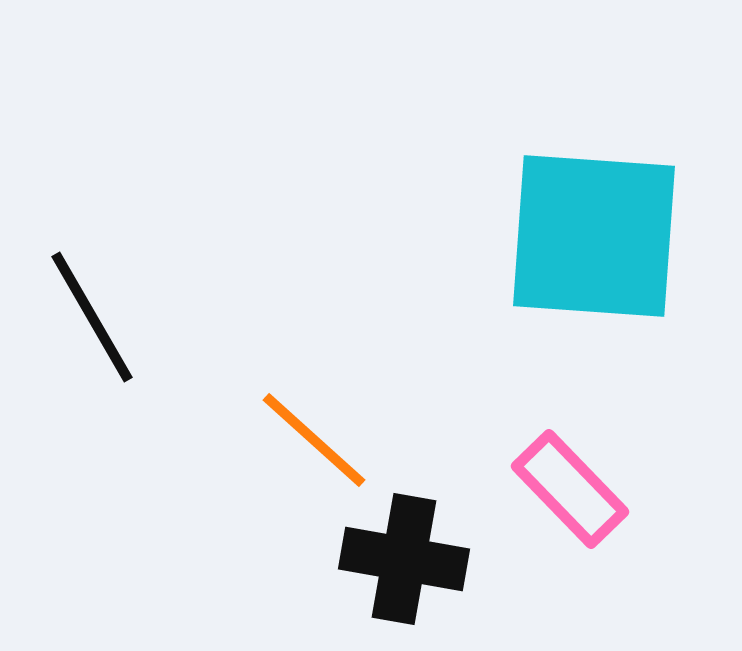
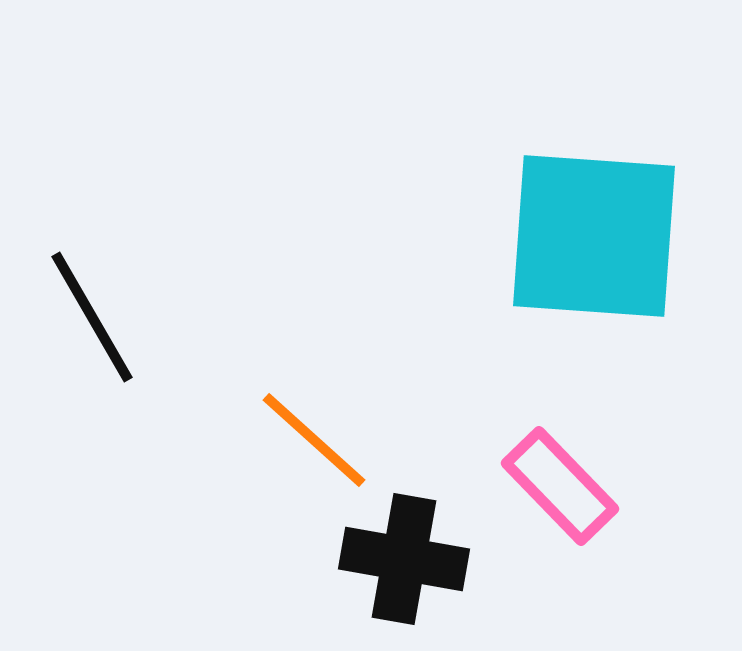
pink rectangle: moved 10 px left, 3 px up
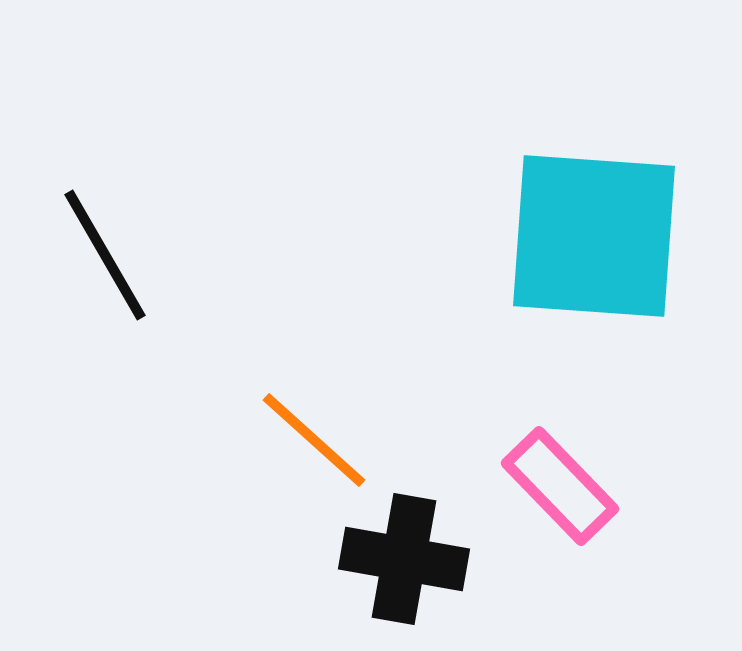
black line: moved 13 px right, 62 px up
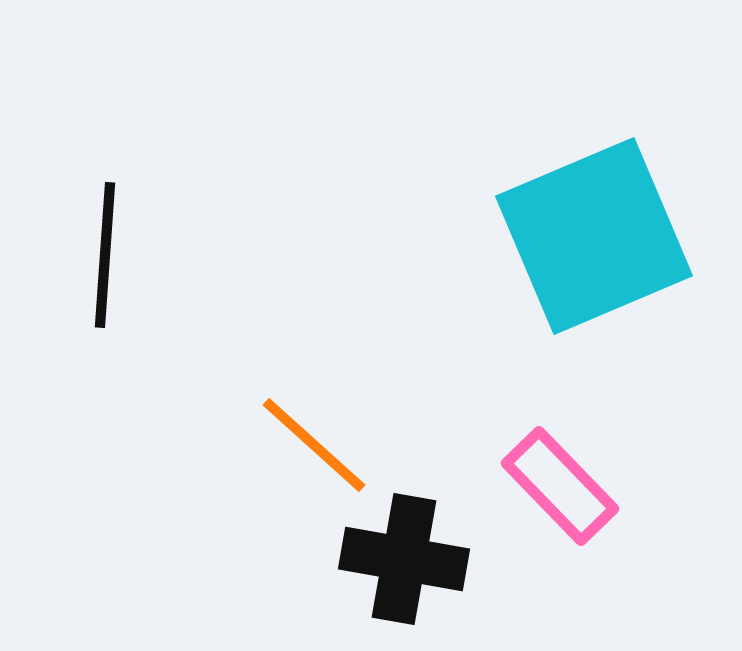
cyan square: rotated 27 degrees counterclockwise
black line: rotated 34 degrees clockwise
orange line: moved 5 px down
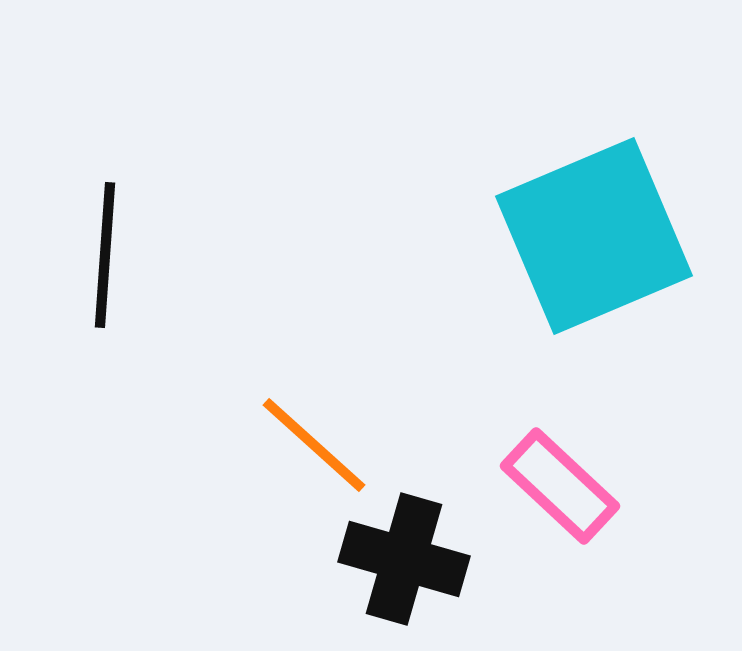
pink rectangle: rotated 3 degrees counterclockwise
black cross: rotated 6 degrees clockwise
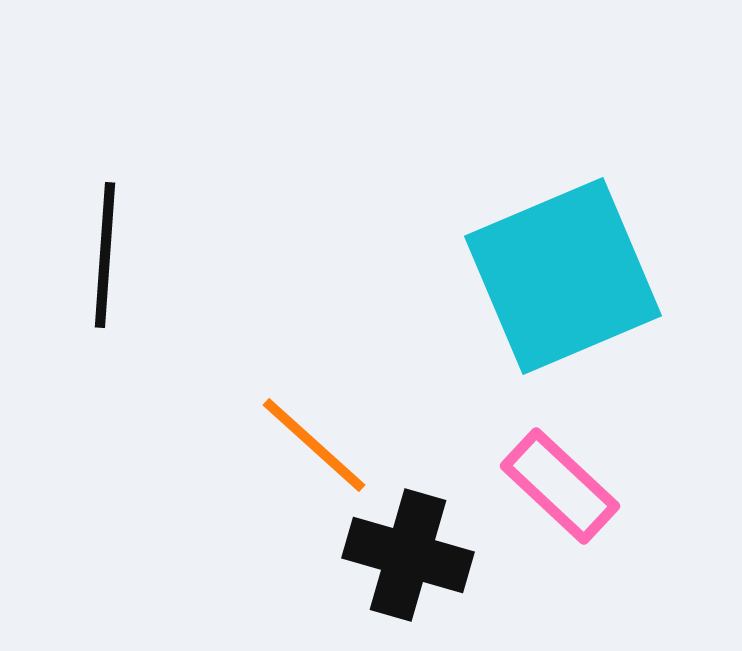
cyan square: moved 31 px left, 40 px down
black cross: moved 4 px right, 4 px up
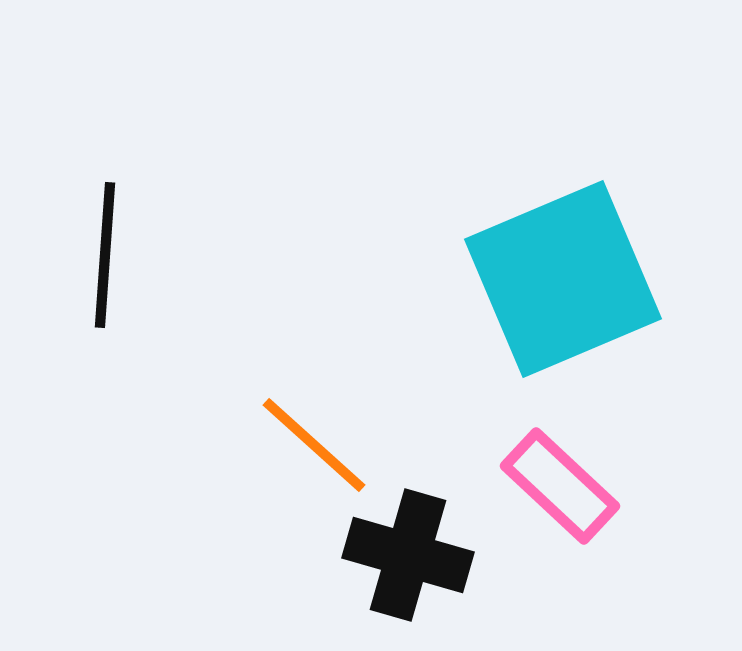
cyan square: moved 3 px down
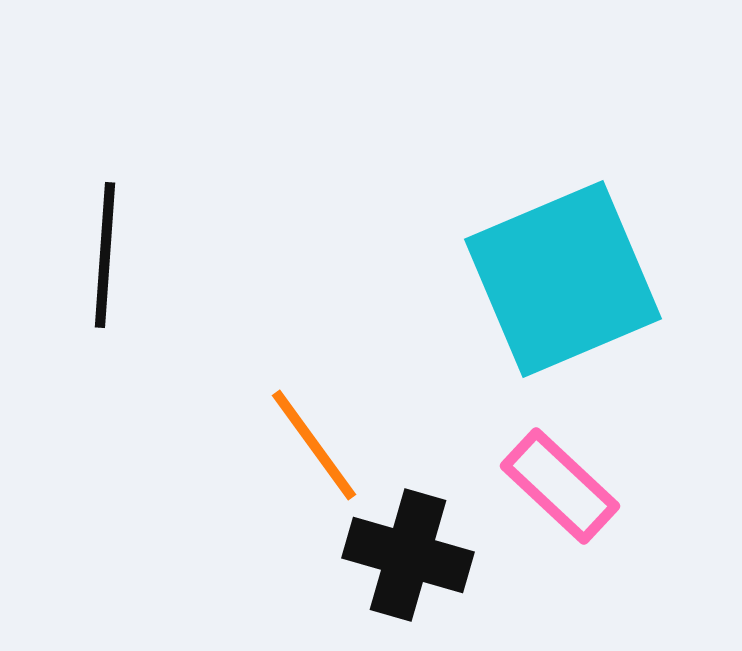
orange line: rotated 12 degrees clockwise
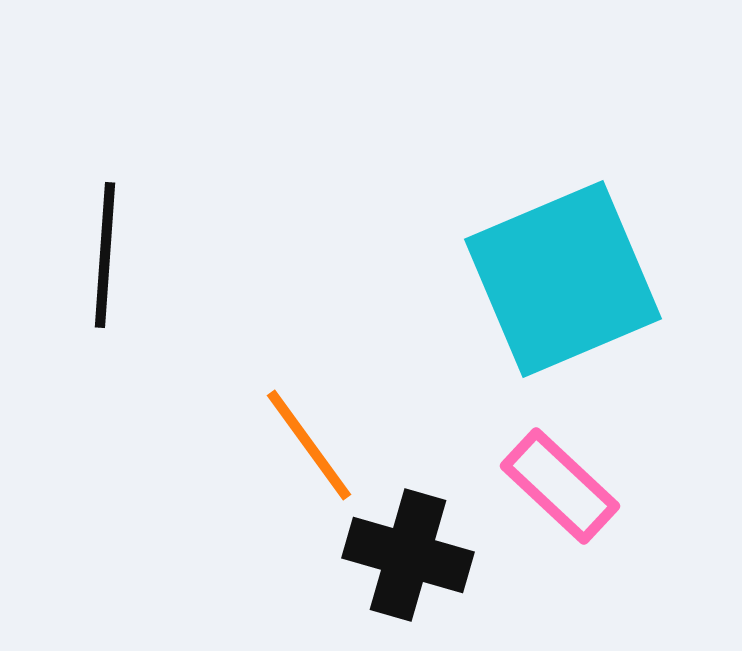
orange line: moved 5 px left
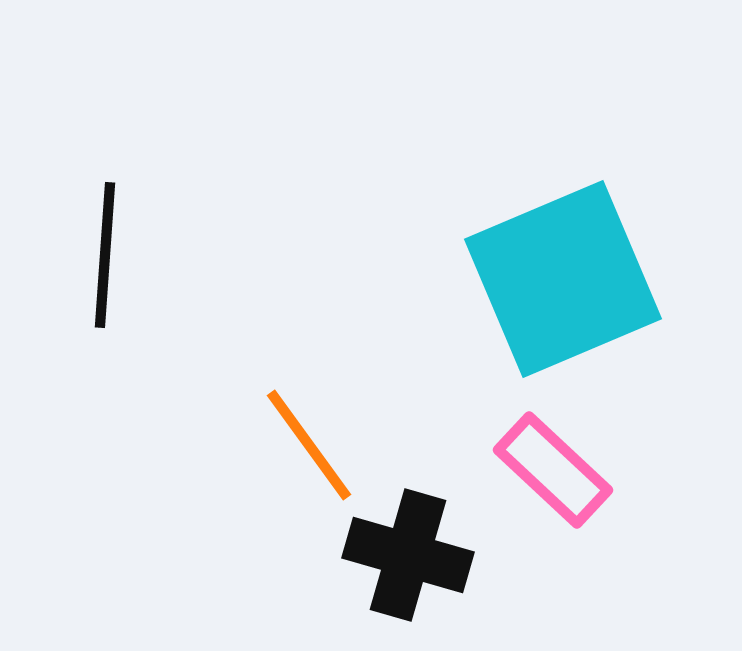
pink rectangle: moved 7 px left, 16 px up
